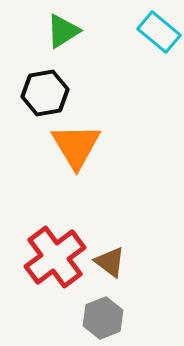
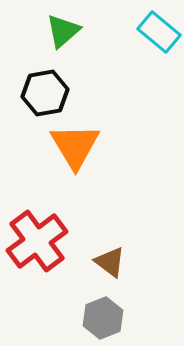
green triangle: rotated 9 degrees counterclockwise
orange triangle: moved 1 px left
red cross: moved 18 px left, 16 px up
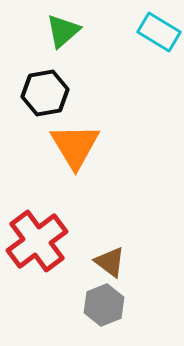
cyan rectangle: rotated 9 degrees counterclockwise
gray hexagon: moved 1 px right, 13 px up
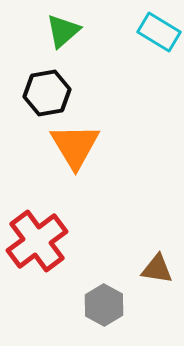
black hexagon: moved 2 px right
brown triangle: moved 47 px right, 7 px down; rotated 28 degrees counterclockwise
gray hexagon: rotated 9 degrees counterclockwise
